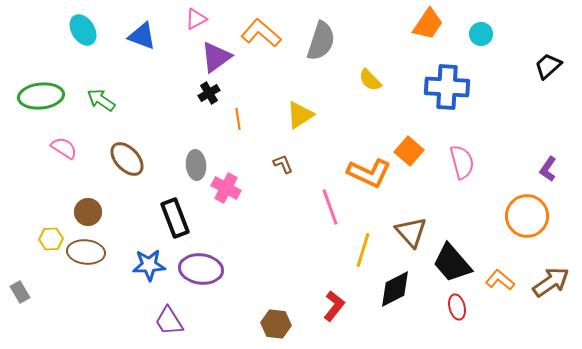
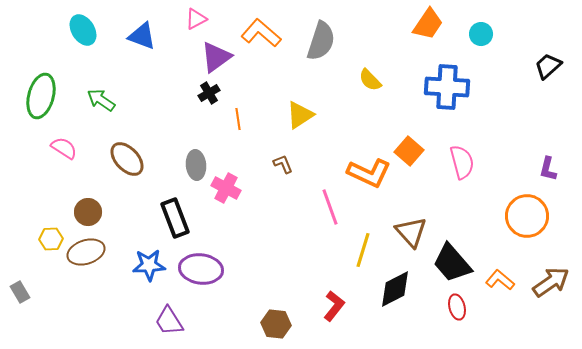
green ellipse at (41, 96): rotated 69 degrees counterclockwise
purple L-shape at (548, 169): rotated 20 degrees counterclockwise
brown ellipse at (86, 252): rotated 24 degrees counterclockwise
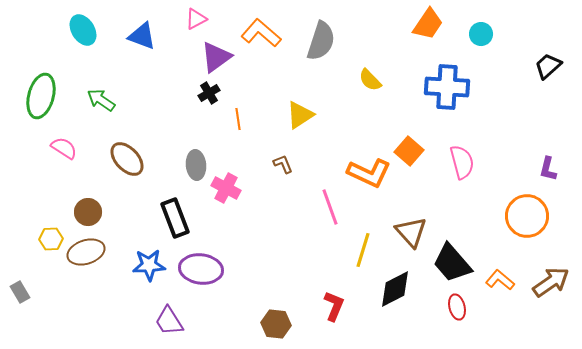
red L-shape at (334, 306): rotated 16 degrees counterclockwise
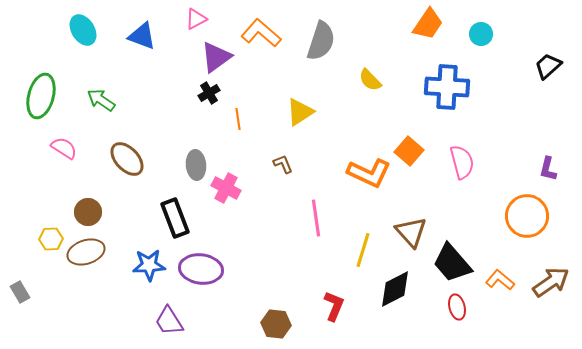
yellow triangle at (300, 115): moved 3 px up
pink line at (330, 207): moved 14 px left, 11 px down; rotated 12 degrees clockwise
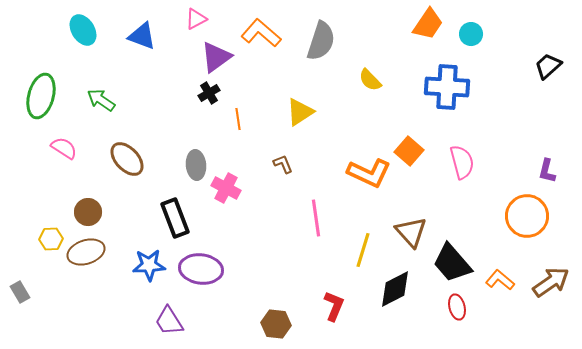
cyan circle at (481, 34): moved 10 px left
purple L-shape at (548, 169): moved 1 px left, 2 px down
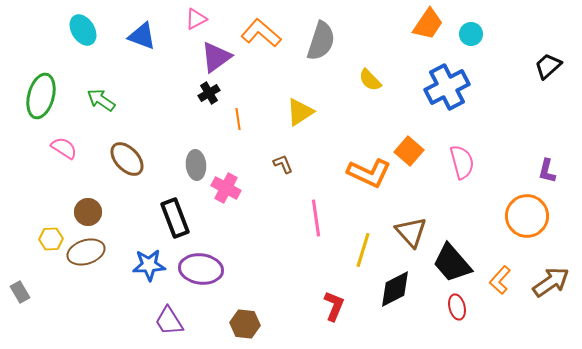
blue cross at (447, 87): rotated 30 degrees counterclockwise
orange L-shape at (500, 280): rotated 88 degrees counterclockwise
brown hexagon at (276, 324): moved 31 px left
